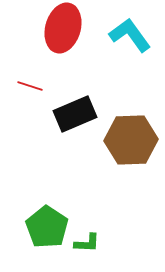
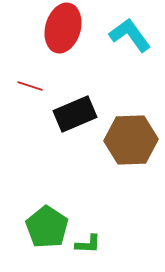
green L-shape: moved 1 px right, 1 px down
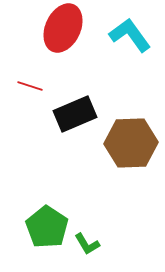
red ellipse: rotated 9 degrees clockwise
brown hexagon: moved 3 px down
green L-shape: moved 1 px left; rotated 56 degrees clockwise
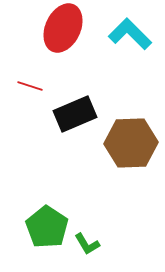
cyan L-shape: moved 1 px up; rotated 9 degrees counterclockwise
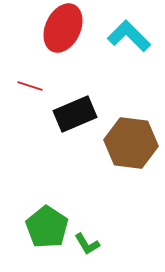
cyan L-shape: moved 1 px left, 2 px down
brown hexagon: rotated 9 degrees clockwise
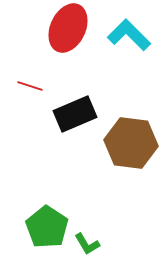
red ellipse: moved 5 px right
cyan L-shape: moved 1 px up
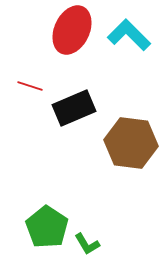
red ellipse: moved 4 px right, 2 px down
black rectangle: moved 1 px left, 6 px up
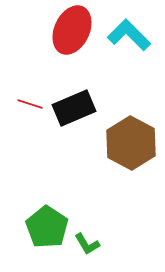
red line: moved 18 px down
brown hexagon: rotated 21 degrees clockwise
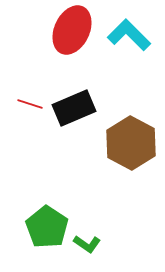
green L-shape: rotated 24 degrees counterclockwise
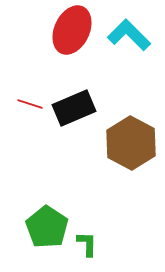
green L-shape: rotated 124 degrees counterclockwise
